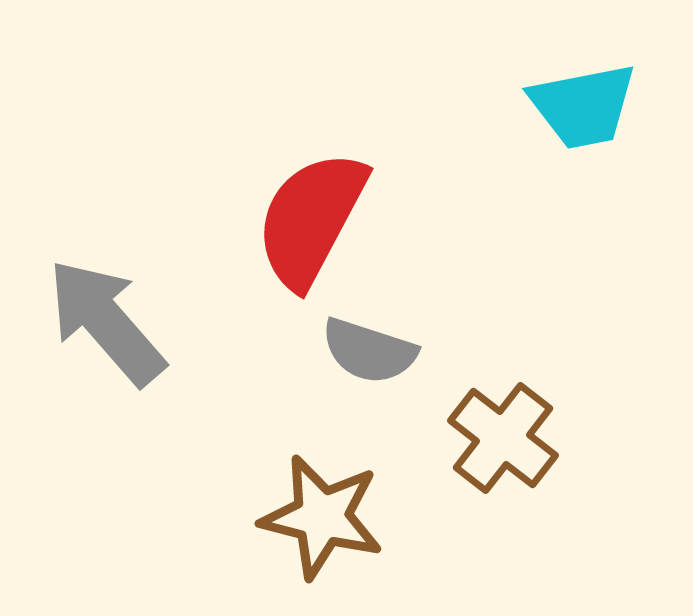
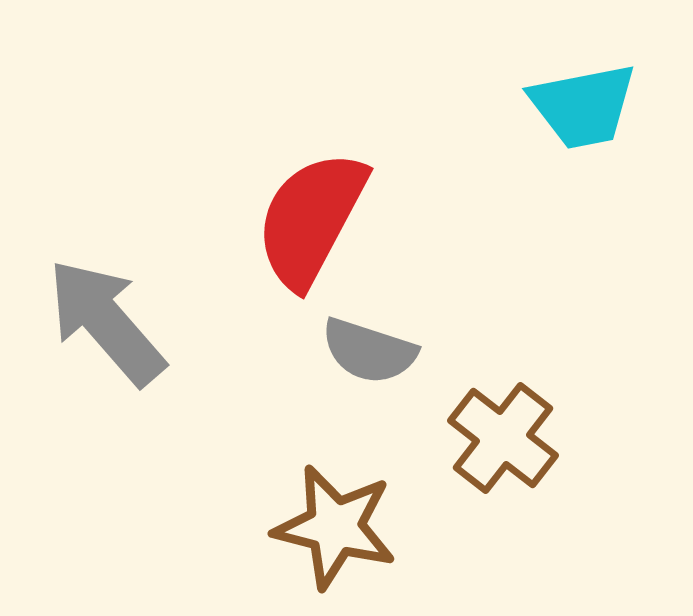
brown star: moved 13 px right, 10 px down
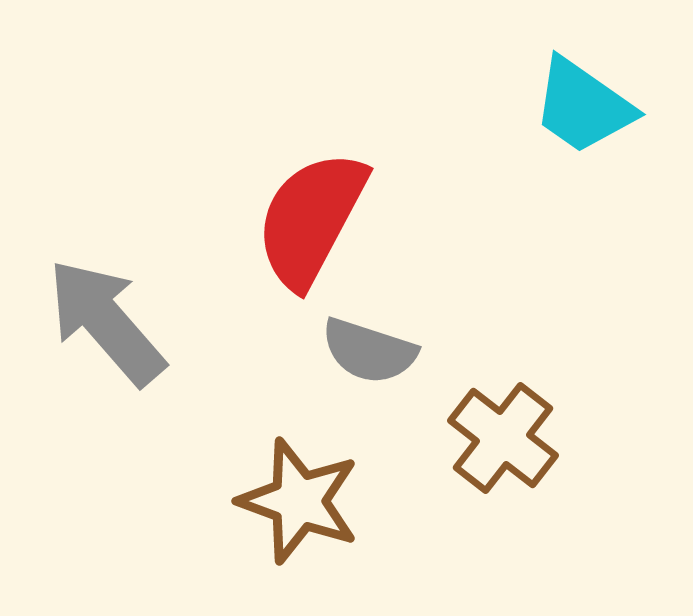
cyan trapezoid: rotated 46 degrees clockwise
brown star: moved 36 px left, 26 px up; rotated 6 degrees clockwise
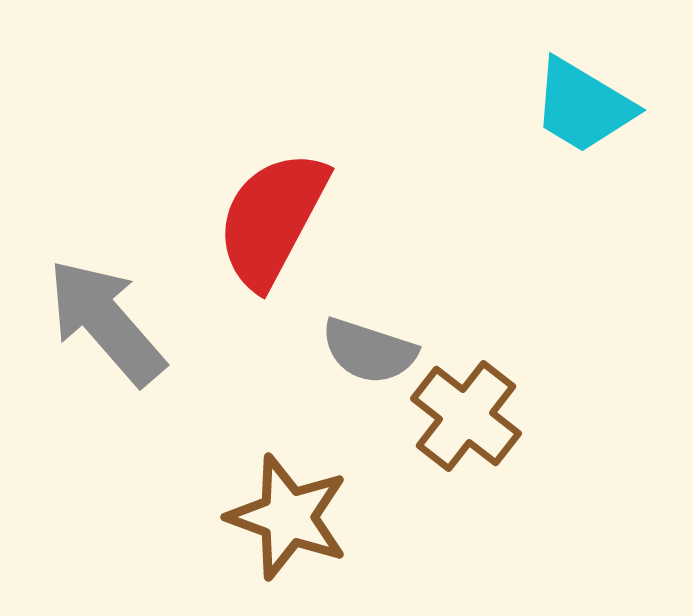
cyan trapezoid: rotated 4 degrees counterclockwise
red semicircle: moved 39 px left
brown cross: moved 37 px left, 22 px up
brown star: moved 11 px left, 16 px down
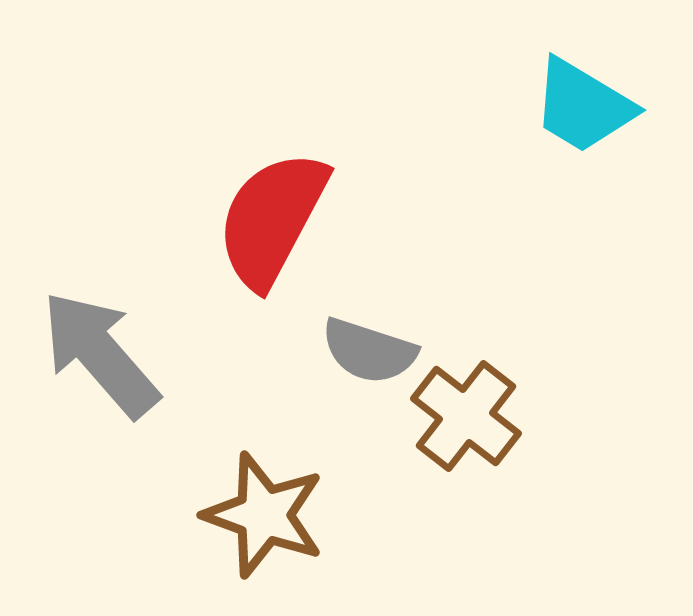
gray arrow: moved 6 px left, 32 px down
brown star: moved 24 px left, 2 px up
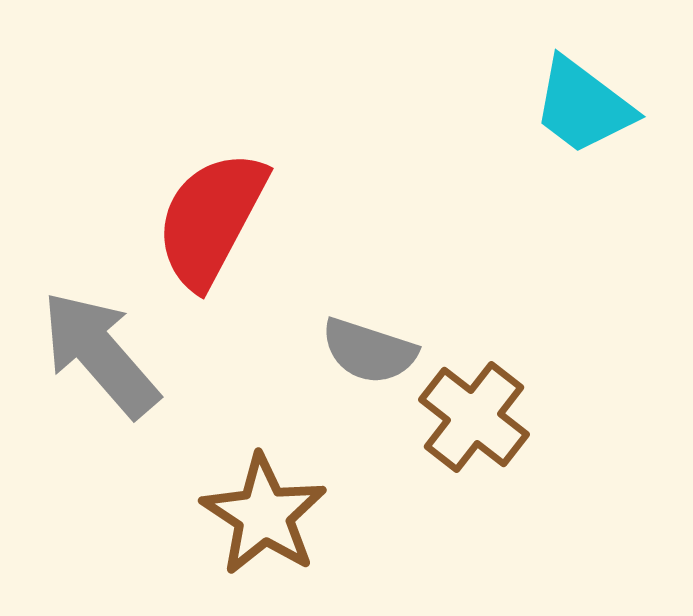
cyan trapezoid: rotated 6 degrees clockwise
red semicircle: moved 61 px left
brown cross: moved 8 px right, 1 px down
brown star: rotated 13 degrees clockwise
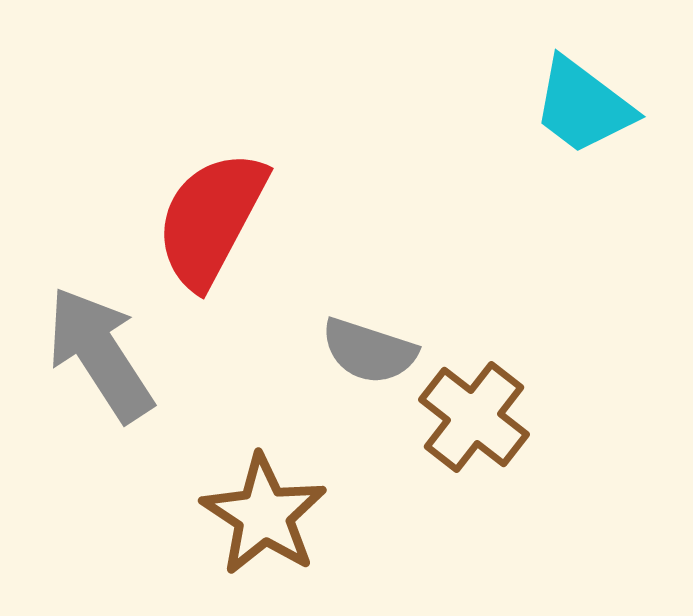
gray arrow: rotated 8 degrees clockwise
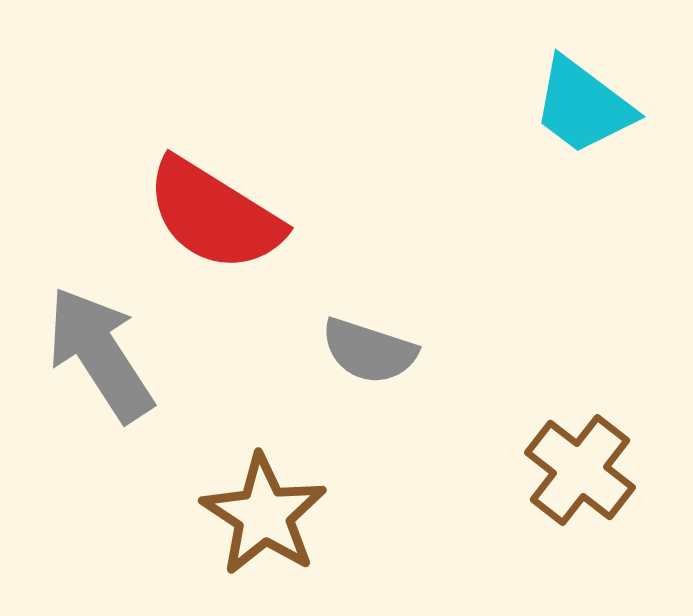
red semicircle: moved 3 px right, 4 px up; rotated 86 degrees counterclockwise
brown cross: moved 106 px right, 53 px down
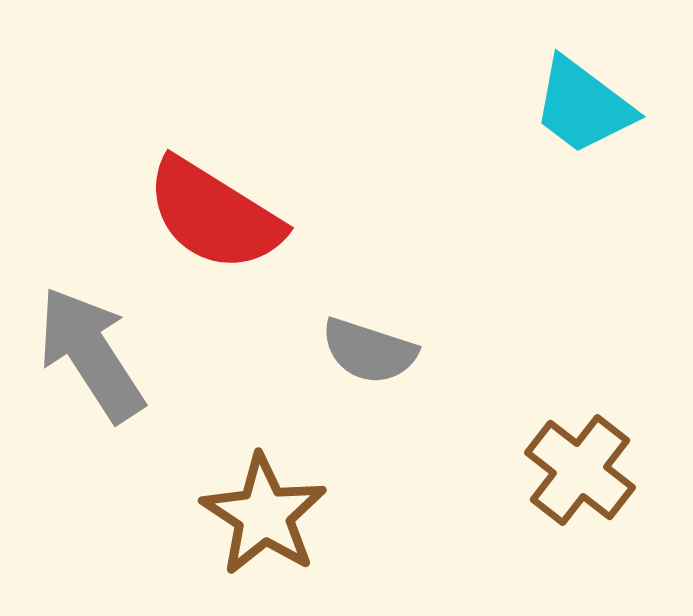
gray arrow: moved 9 px left
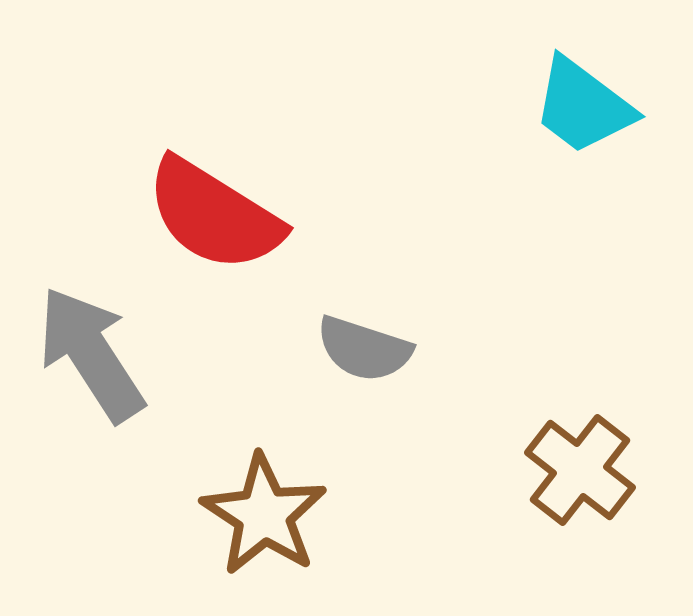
gray semicircle: moved 5 px left, 2 px up
